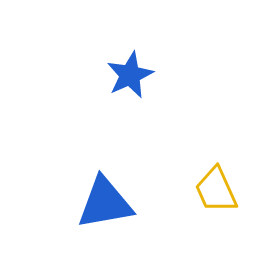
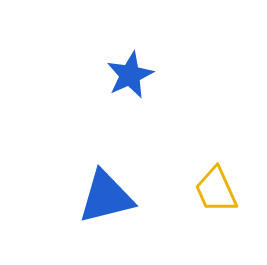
blue triangle: moved 1 px right, 6 px up; rotated 4 degrees counterclockwise
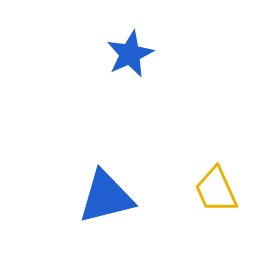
blue star: moved 21 px up
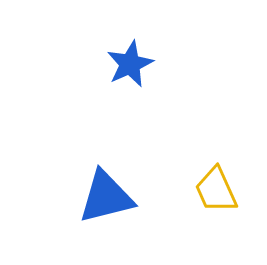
blue star: moved 10 px down
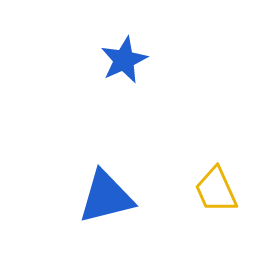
blue star: moved 6 px left, 4 px up
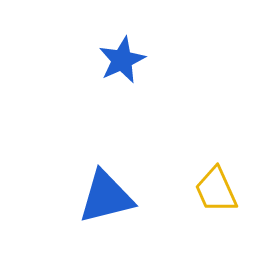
blue star: moved 2 px left
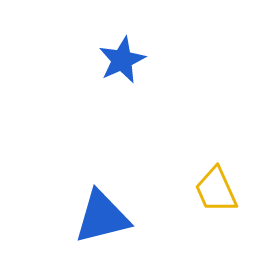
blue triangle: moved 4 px left, 20 px down
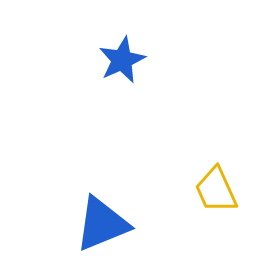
blue triangle: moved 7 px down; rotated 8 degrees counterclockwise
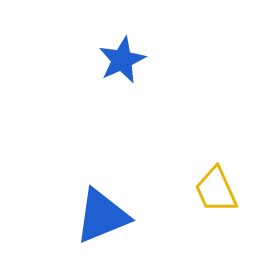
blue triangle: moved 8 px up
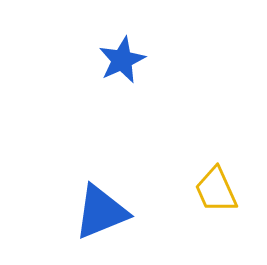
blue triangle: moved 1 px left, 4 px up
